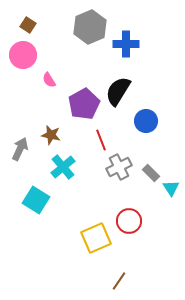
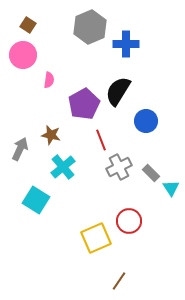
pink semicircle: rotated 140 degrees counterclockwise
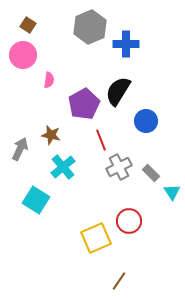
cyan triangle: moved 1 px right, 4 px down
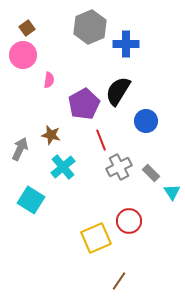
brown square: moved 1 px left, 3 px down; rotated 21 degrees clockwise
cyan square: moved 5 px left
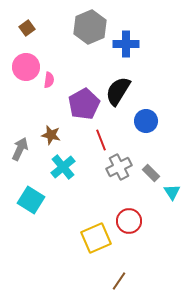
pink circle: moved 3 px right, 12 px down
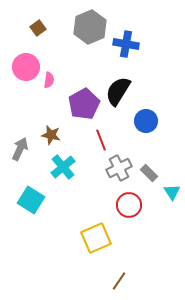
brown square: moved 11 px right
blue cross: rotated 10 degrees clockwise
gray cross: moved 1 px down
gray rectangle: moved 2 px left
red circle: moved 16 px up
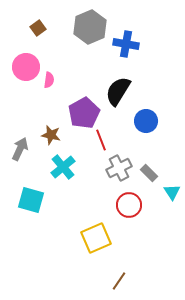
purple pentagon: moved 9 px down
cyan square: rotated 16 degrees counterclockwise
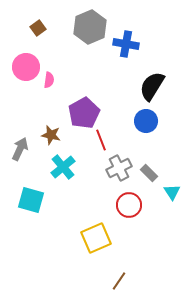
black semicircle: moved 34 px right, 5 px up
